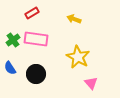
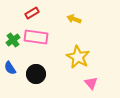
pink rectangle: moved 2 px up
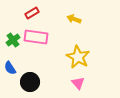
black circle: moved 6 px left, 8 px down
pink triangle: moved 13 px left
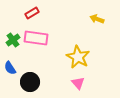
yellow arrow: moved 23 px right
pink rectangle: moved 1 px down
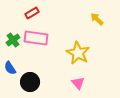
yellow arrow: rotated 24 degrees clockwise
yellow star: moved 4 px up
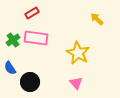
pink triangle: moved 2 px left
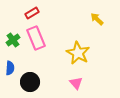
pink rectangle: rotated 60 degrees clockwise
blue semicircle: rotated 144 degrees counterclockwise
